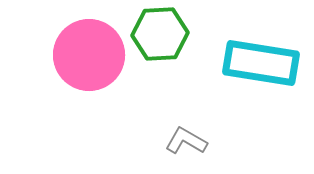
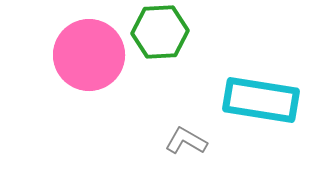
green hexagon: moved 2 px up
cyan rectangle: moved 37 px down
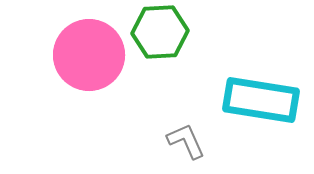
gray L-shape: rotated 36 degrees clockwise
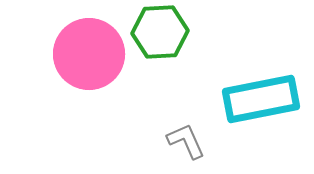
pink circle: moved 1 px up
cyan rectangle: moved 1 px up; rotated 20 degrees counterclockwise
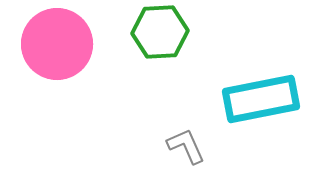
pink circle: moved 32 px left, 10 px up
gray L-shape: moved 5 px down
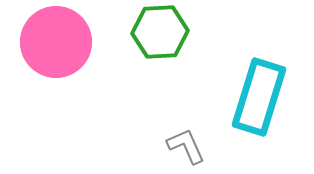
pink circle: moved 1 px left, 2 px up
cyan rectangle: moved 2 px left, 2 px up; rotated 62 degrees counterclockwise
